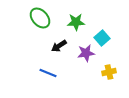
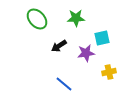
green ellipse: moved 3 px left, 1 px down
green star: moved 4 px up
cyan square: rotated 28 degrees clockwise
blue line: moved 16 px right, 11 px down; rotated 18 degrees clockwise
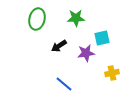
green ellipse: rotated 55 degrees clockwise
yellow cross: moved 3 px right, 1 px down
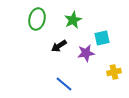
green star: moved 3 px left, 2 px down; rotated 24 degrees counterclockwise
yellow cross: moved 2 px right, 1 px up
